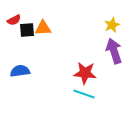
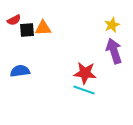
cyan line: moved 4 px up
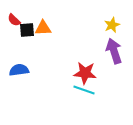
red semicircle: rotated 72 degrees clockwise
blue semicircle: moved 1 px left, 1 px up
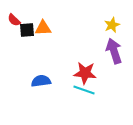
blue semicircle: moved 22 px right, 11 px down
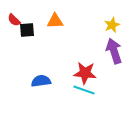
orange triangle: moved 12 px right, 7 px up
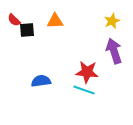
yellow star: moved 4 px up
red star: moved 2 px right, 1 px up
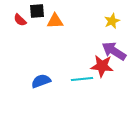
red semicircle: moved 6 px right
black square: moved 10 px right, 19 px up
purple arrow: rotated 40 degrees counterclockwise
red star: moved 15 px right, 6 px up
blue semicircle: rotated 12 degrees counterclockwise
cyan line: moved 2 px left, 11 px up; rotated 25 degrees counterclockwise
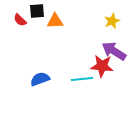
blue semicircle: moved 1 px left, 2 px up
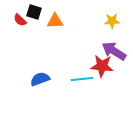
black square: moved 3 px left, 1 px down; rotated 21 degrees clockwise
yellow star: rotated 21 degrees clockwise
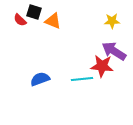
orange triangle: moved 2 px left; rotated 24 degrees clockwise
